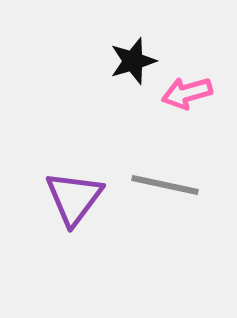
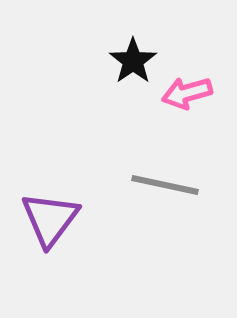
black star: rotated 18 degrees counterclockwise
purple triangle: moved 24 px left, 21 px down
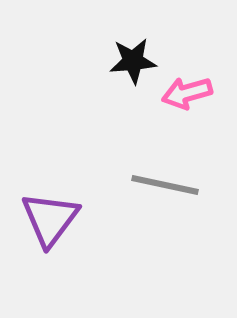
black star: rotated 30 degrees clockwise
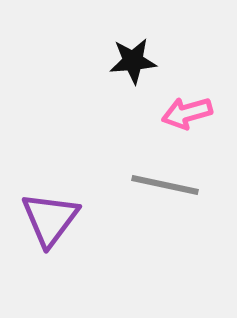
pink arrow: moved 20 px down
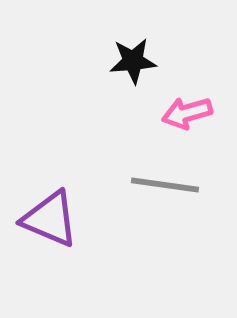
gray line: rotated 4 degrees counterclockwise
purple triangle: rotated 44 degrees counterclockwise
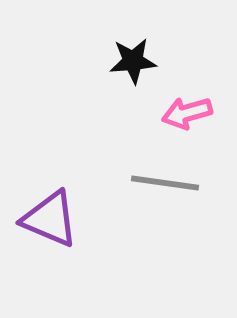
gray line: moved 2 px up
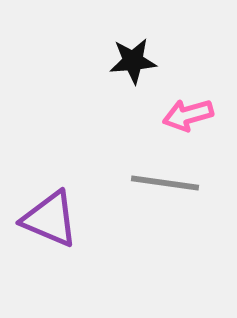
pink arrow: moved 1 px right, 2 px down
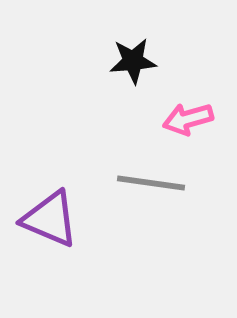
pink arrow: moved 4 px down
gray line: moved 14 px left
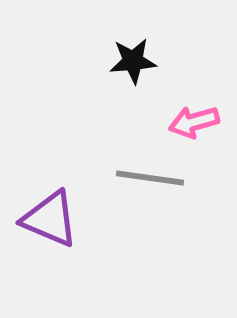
pink arrow: moved 6 px right, 3 px down
gray line: moved 1 px left, 5 px up
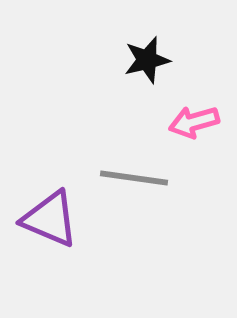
black star: moved 14 px right, 1 px up; rotated 9 degrees counterclockwise
gray line: moved 16 px left
